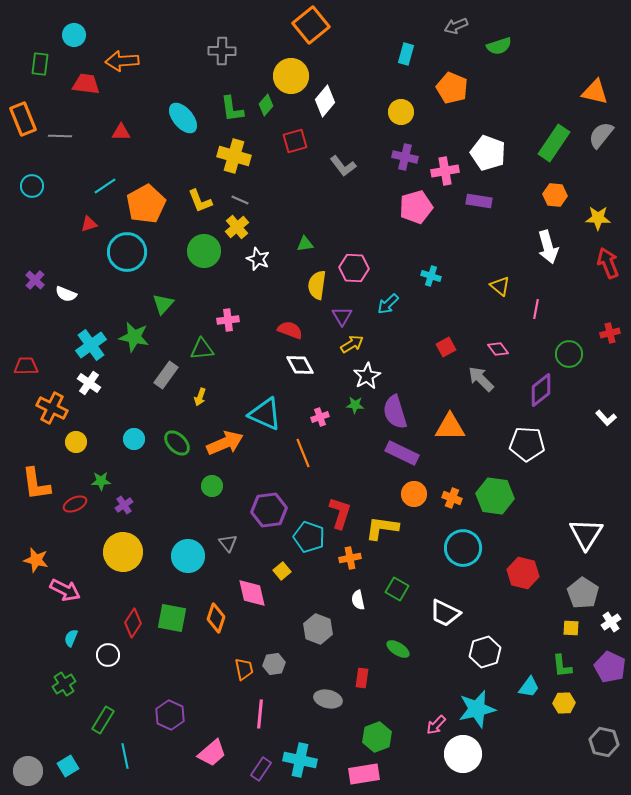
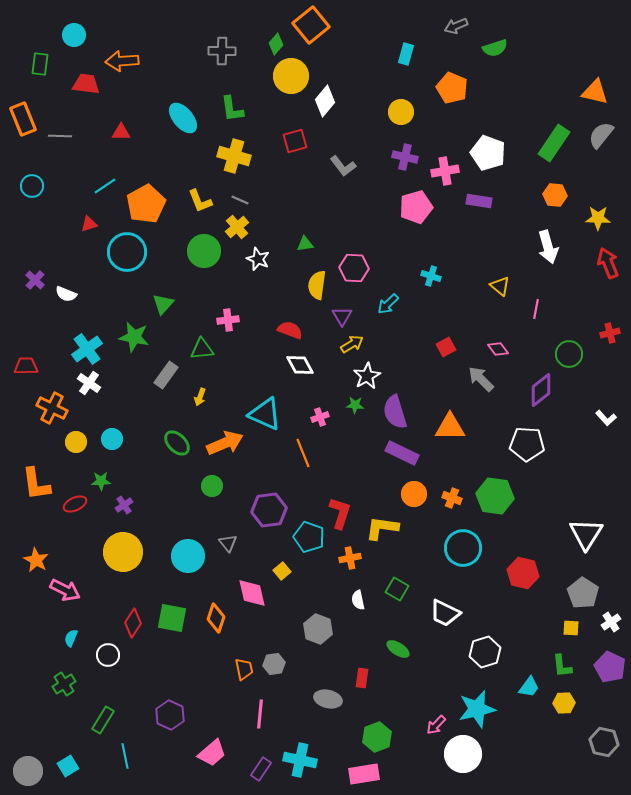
green semicircle at (499, 46): moved 4 px left, 2 px down
green diamond at (266, 105): moved 10 px right, 61 px up
cyan cross at (91, 345): moved 4 px left, 4 px down
cyan circle at (134, 439): moved 22 px left
orange star at (36, 560): rotated 15 degrees clockwise
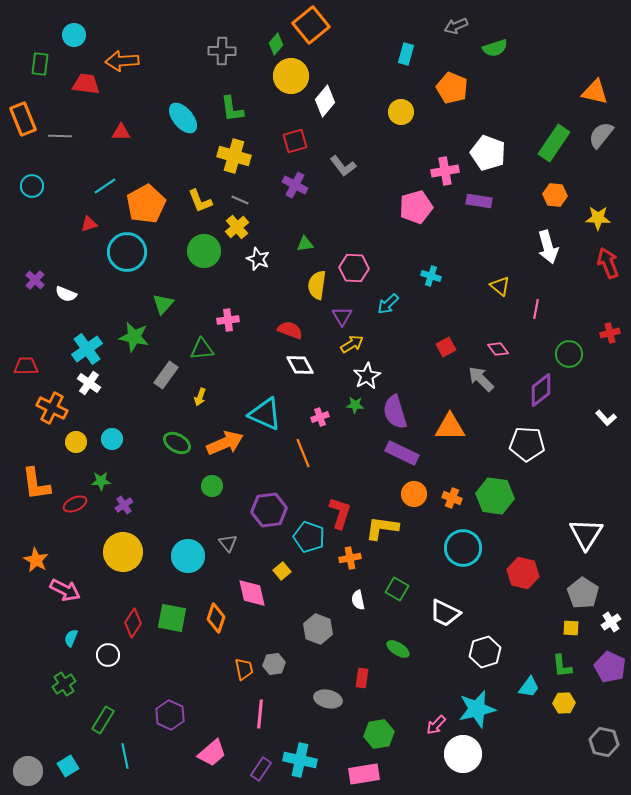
purple cross at (405, 157): moved 110 px left, 28 px down; rotated 15 degrees clockwise
green ellipse at (177, 443): rotated 16 degrees counterclockwise
green hexagon at (377, 737): moved 2 px right, 3 px up; rotated 12 degrees clockwise
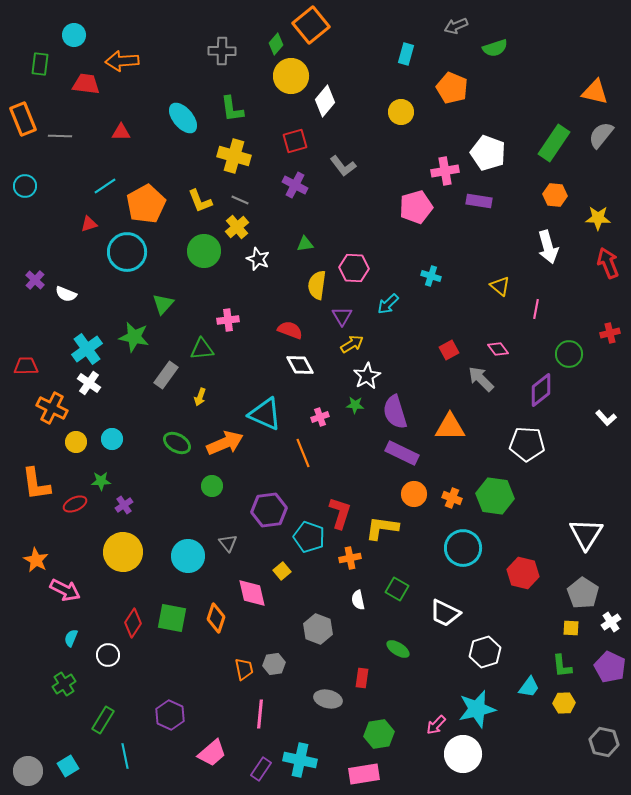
cyan circle at (32, 186): moved 7 px left
red square at (446, 347): moved 3 px right, 3 px down
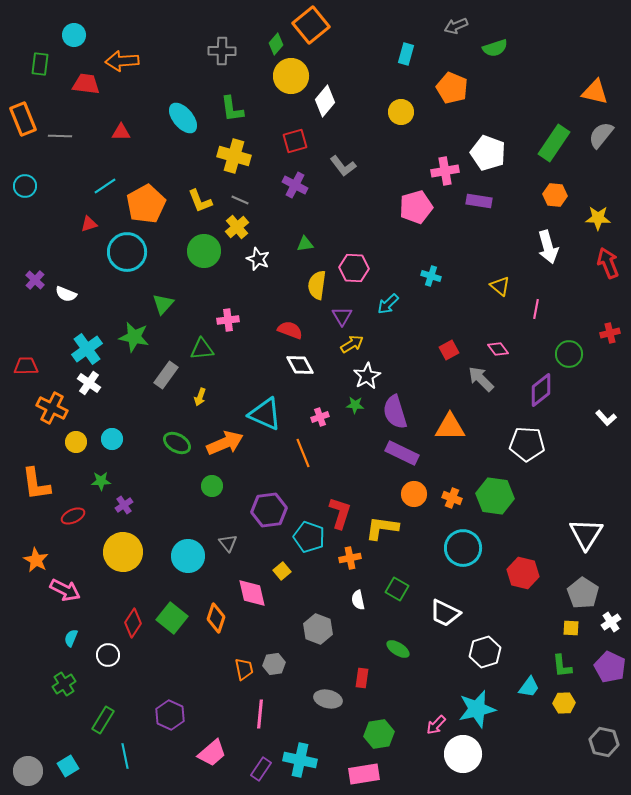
red ellipse at (75, 504): moved 2 px left, 12 px down
green square at (172, 618): rotated 28 degrees clockwise
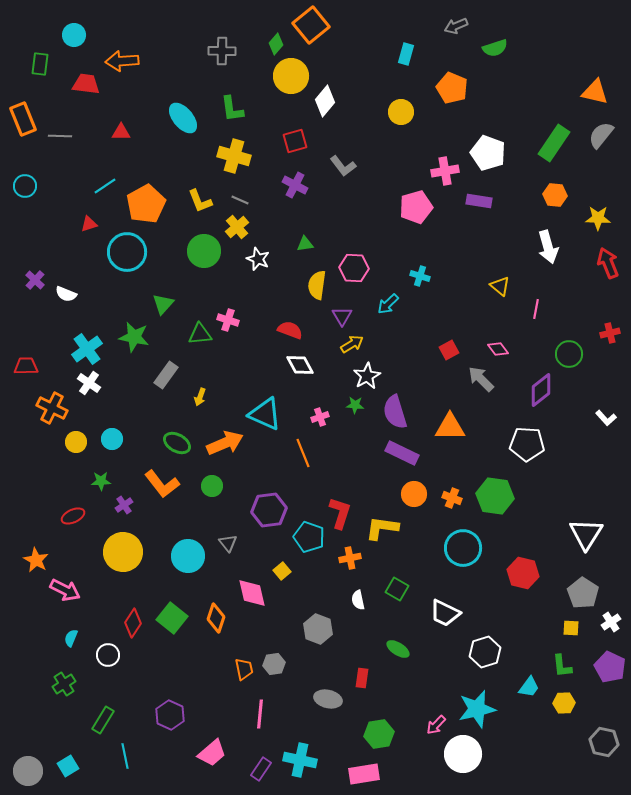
cyan cross at (431, 276): moved 11 px left
pink cross at (228, 320): rotated 25 degrees clockwise
green triangle at (202, 349): moved 2 px left, 15 px up
orange L-shape at (36, 484): moved 126 px right; rotated 30 degrees counterclockwise
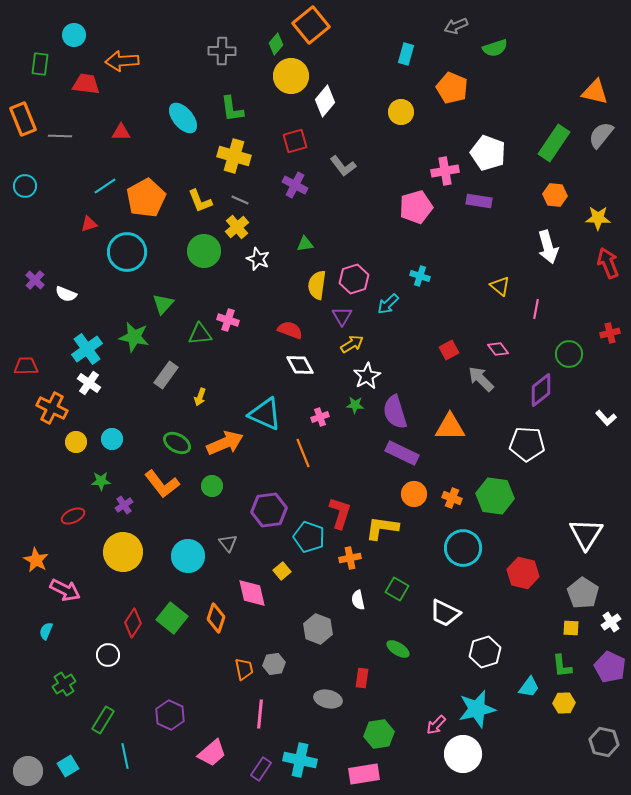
orange pentagon at (146, 204): moved 6 px up
pink hexagon at (354, 268): moved 11 px down; rotated 20 degrees counterclockwise
cyan semicircle at (71, 638): moved 25 px left, 7 px up
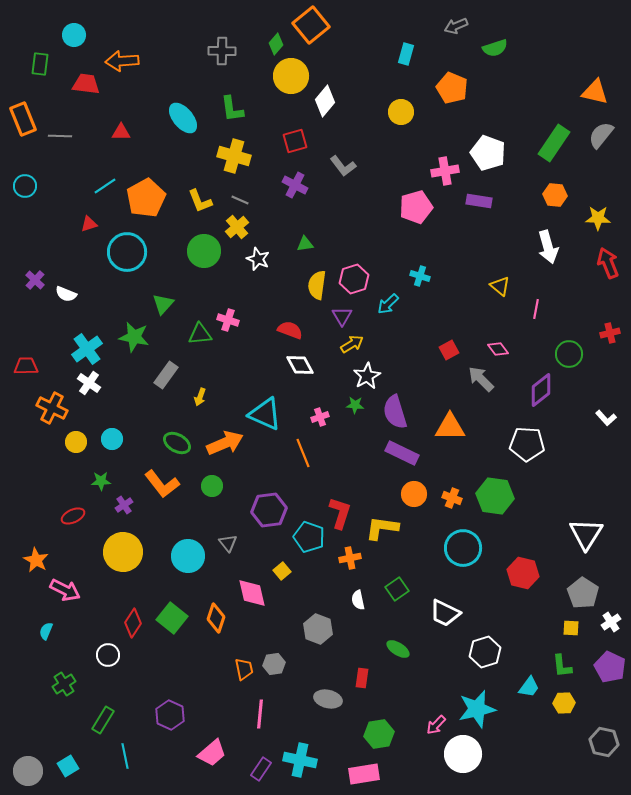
green square at (397, 589): rotated 25 degrees clockwise
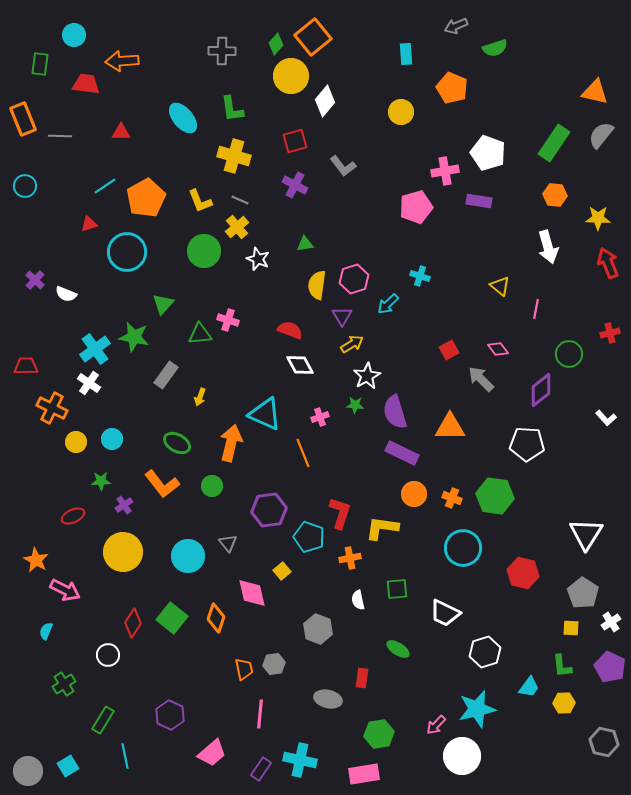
orange square at (311, 25): moved 2 px right, 12 px down
cyan rectangle at (406, 54): rotated 20 degrees counterclockwise
cyan cross at (87, 349): moved 8 px right
orange arrow at (225, 443): moved 6 px right; rotated 54 degrees counterclockwise
green square at (397, 589): rotated 30 degrees clockwise
white circle at (463, 754): moved 1 px left, 2 px down
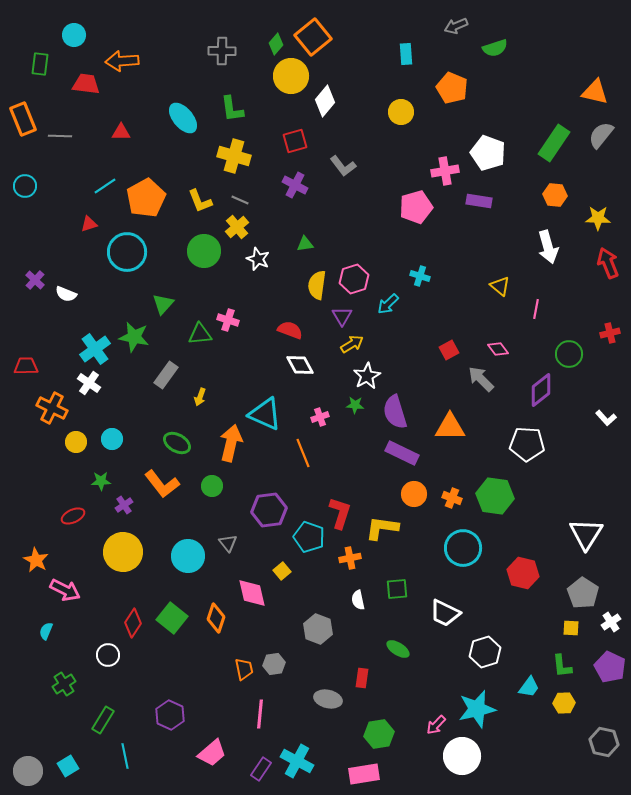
cyan cross at (300, 760): moved 3 px left, 1 px down; rotated 16 degrees clockwise
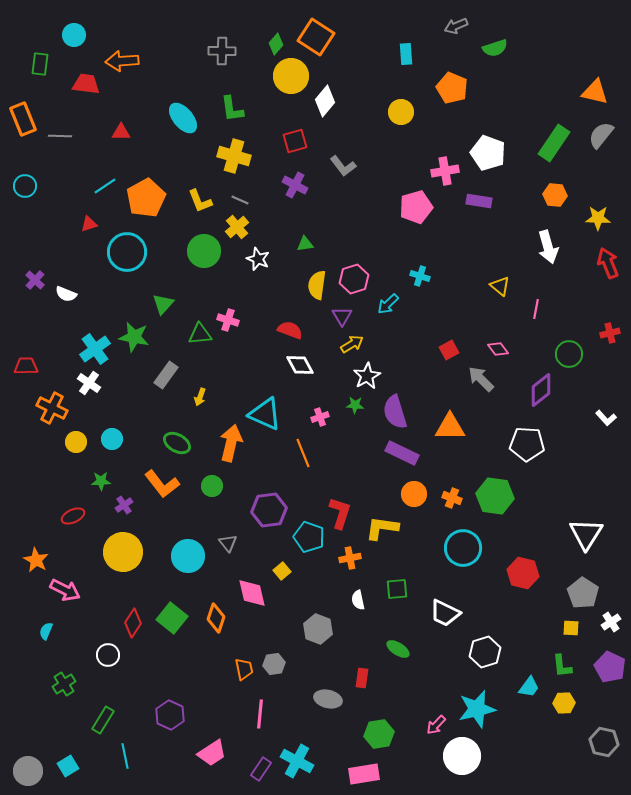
orange square at (313, 37): moved 3 px right; rotated 18 degrees counterclockwise
pink trapezoid at (212, 753): rotated 8 degrees clockwise
